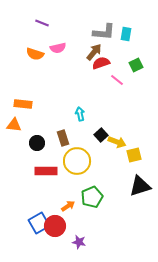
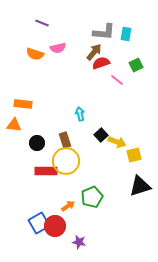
brown rectangle: moved 2 px right, 2 px down
yellow circle: moved 11 px left
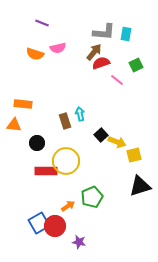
brown rectangle: moved 19 px up
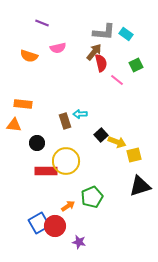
cyan rectangle: rotated 64 degrees counterclockwise
orange semicircle: moved 6 px left, 2 px down
red semicircle: rotated 96 degrees clockwise
cyan arrow: rotated 80 degrees counterclockwise
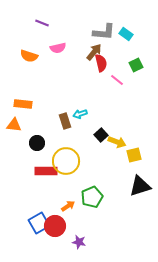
cyan arrow: rotated 16 degrees counterclockwise
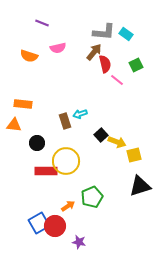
red semicircle: moved 4 px right, 1 px down
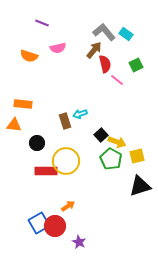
gray L-shape: rotated 135 degrees counterclockwise
brown arrow: moved 2 px up
yellow square: moved 3 px right, 1 px down
green pentagon: moved 19 px right, 38 px up; rotated 20 degrees counterclockwise
purple star: rotated 16 degrees clockwise
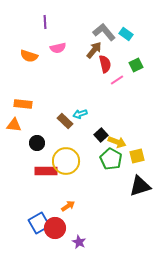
purple line: moved 3 px right, 1 px up; rotated 64 degrees clockwise
pink line: rotated 72 degrees counterclockwise
brown rectangle: rotated 28 degrees counterclockwise
red circle: moved 2 px down
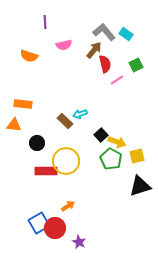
pink semicircle: moved 6 px right, 3 px up
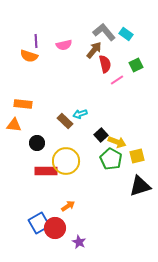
purple line: moved 9 px left, 19 px down
